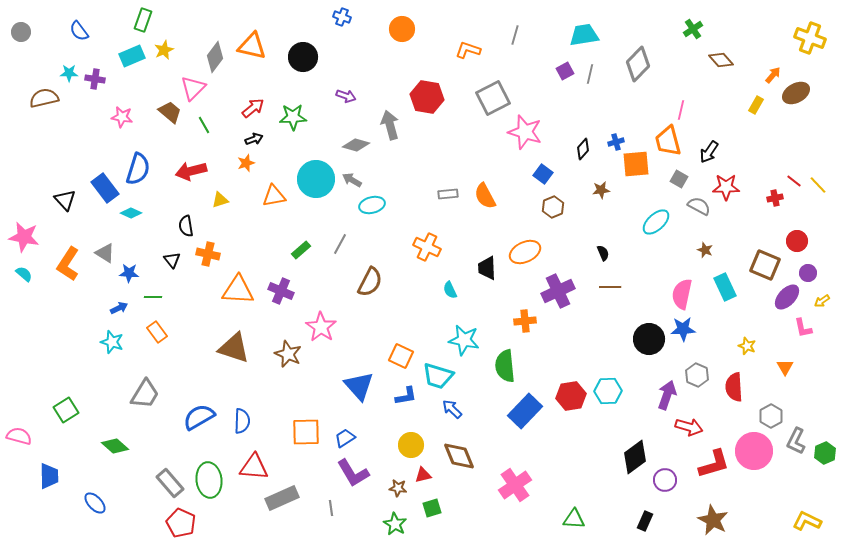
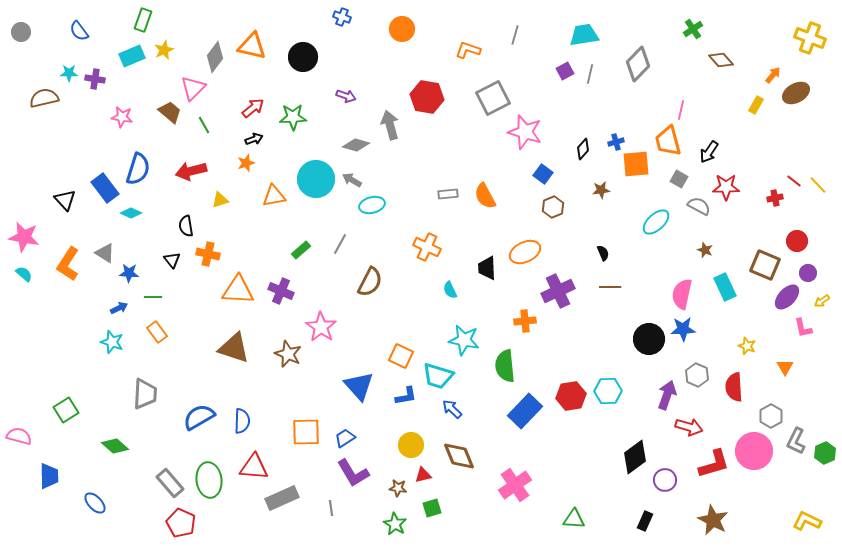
gray trapezoid at (145, 394): rotated 28 degrees counterclockwise
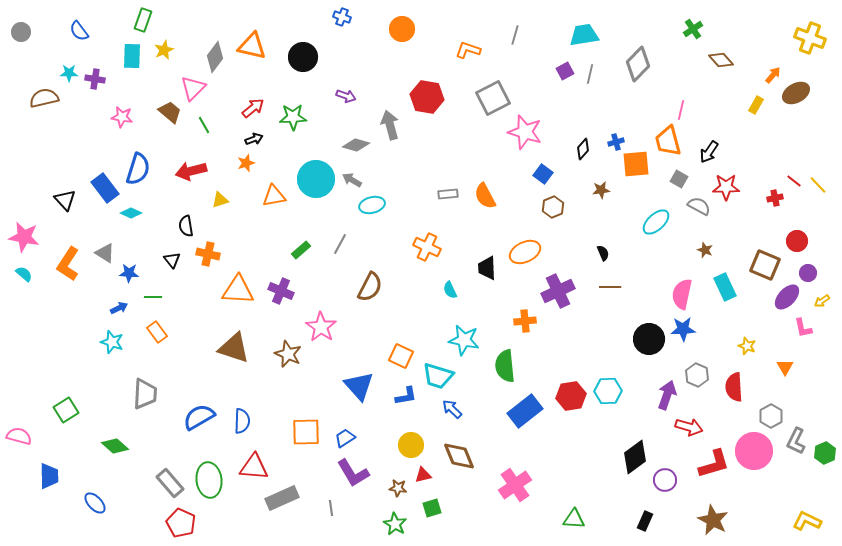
cyan rectangle at (132, 56): rotated 65 degrees counterclockwise
brown semicircle at (370, 282): moved 5 px down
blue rectangle at (525, 411): rotated 8 degrees clockwise
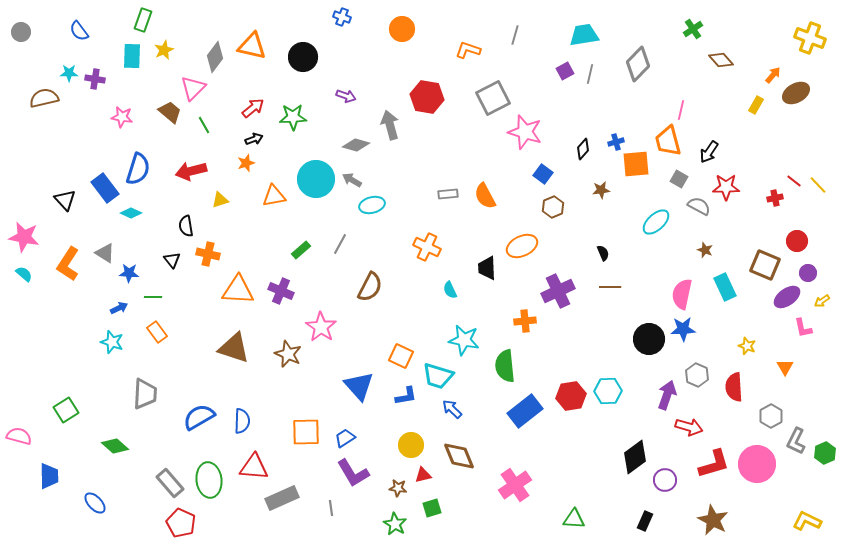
orange ellipse at (525, 252): moved 3 px left, 6 px up
purple ellipse at (787, 297): rotated 12 degrees clockwise
pink circle at (754, 451): moved 3 px right, 13 px down
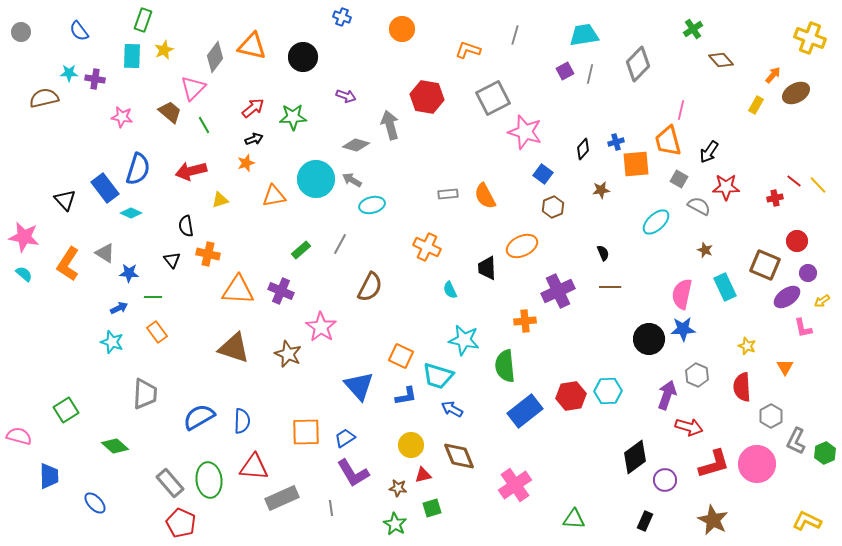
red semicircle at (734, 387): moved 8 px right
blue arrow at (452, 409): rotated 15 degrees counterclockwise
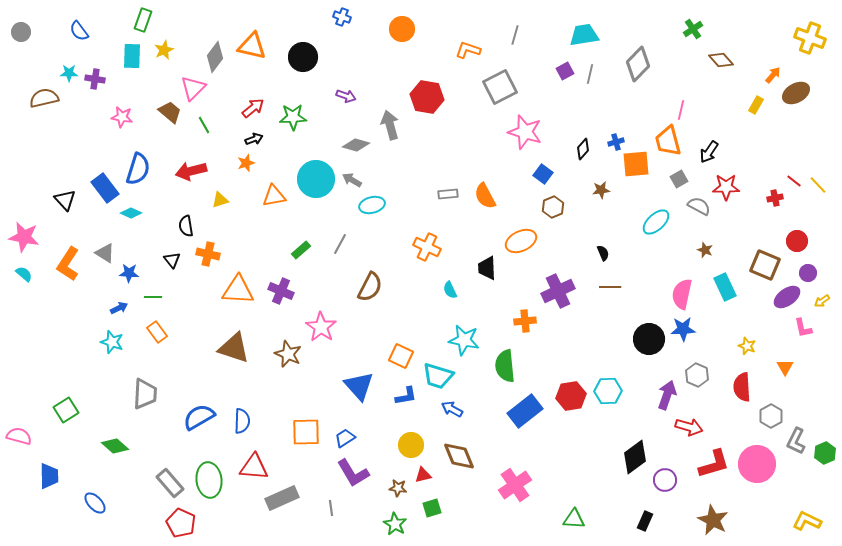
gray square at (493, 98): moved 7 px right, 11 px up
gray square at (679, 179): rotated 30 degrees clockwise
orange ellipse at (522, 246): moved 1 px left, 5 px up
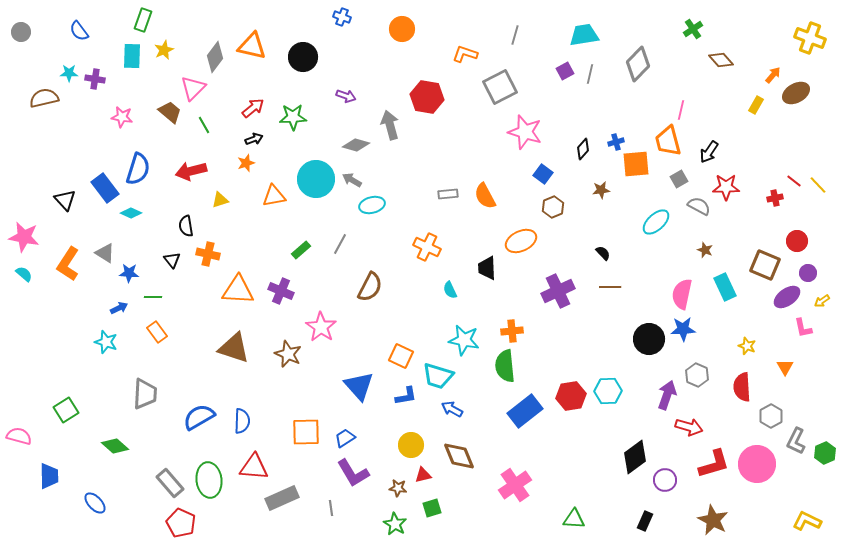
orange L-shape at (468, 50): moved 3 px left, 4 px down
black semicircle at (603, 253): rotated 21 degrees counterclockwise
orange cross at (525, 321): moved 13 px left, 10 px down
cyan star at (112, 342): moved 6 px left
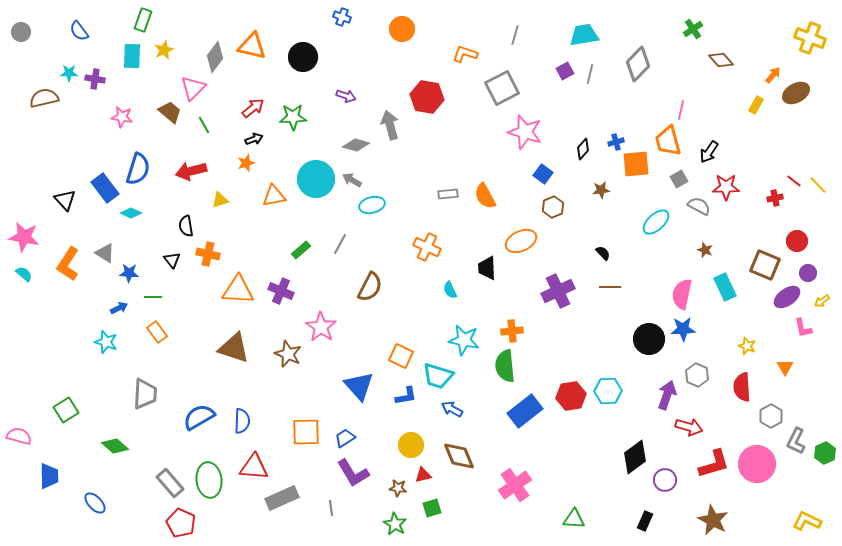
gray square at (500, 87): moved 2 px right, 1 px down
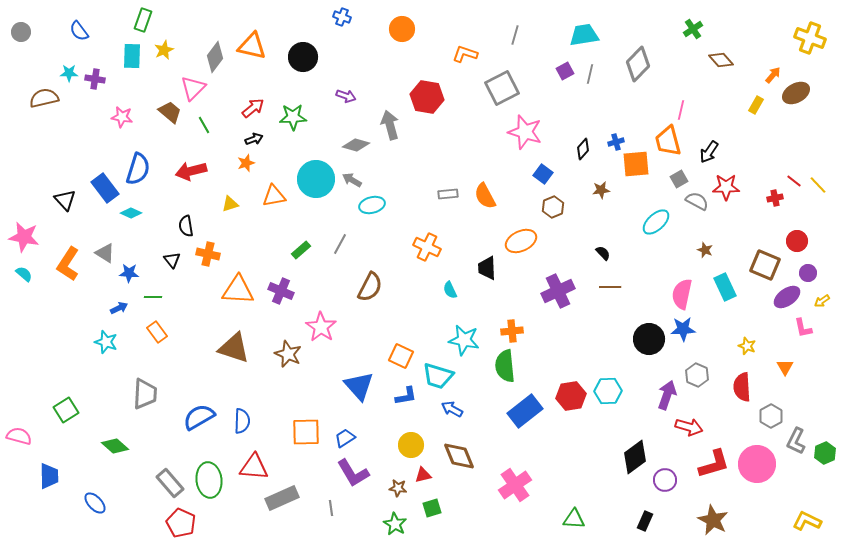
yellow triangle at (220, 200): moved 10 px right, 4 px down
gray semicircle at (699, 206): moved 2 px left, 5 px up
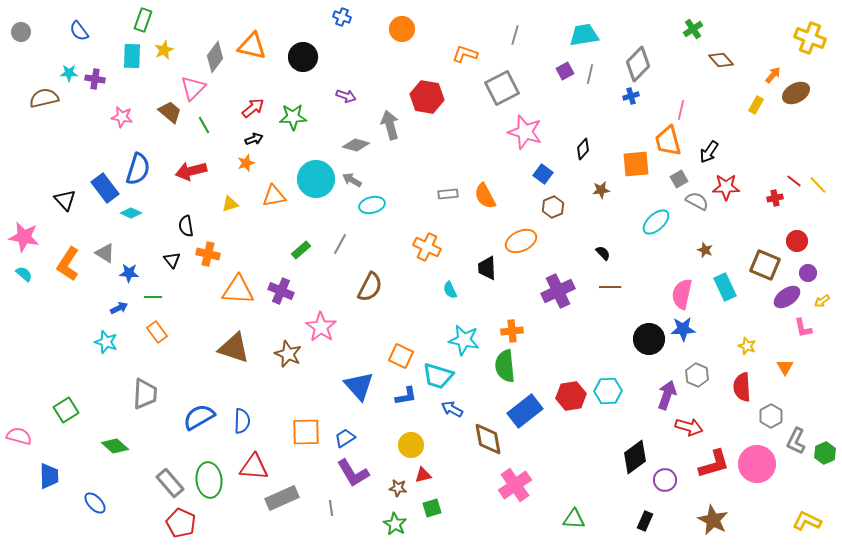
blue cross at (616, 142): moved 15 px right, 46 px up
brown diamond at (459, 456): moved 29 px right, 17 px up; rotated 12 degrees clockwise
